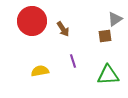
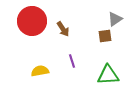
purple line: moved 1 px left
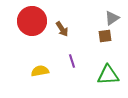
gray triangle: moved 3 px left, 1 px up
brown arrow: moved 1 px left
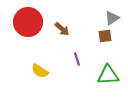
red circle: moved 4 px left, 1 px down
brown arrow: rotated 14 degrees counterclockwise
purple line: moved 5 px right, 2 px up
yellow semicircle: rotated 138 degrees counterclockwise
